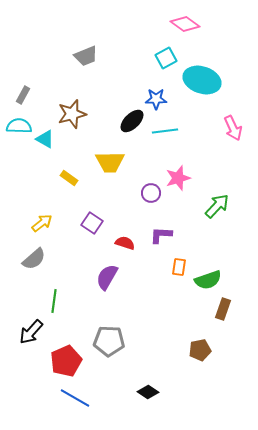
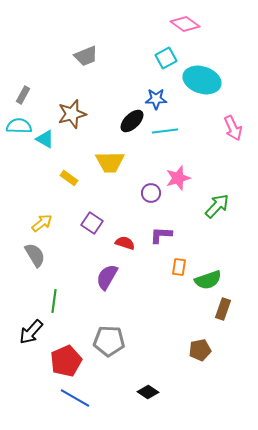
gray semicircle: moved 1 px right, 4 px up; rotated 80 degrees counterclockwise
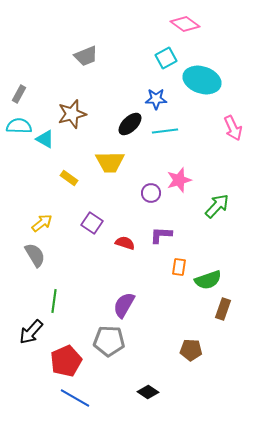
gray rectangle: moved 4 px left, 1 px up
black ellipse: moved 2 px left, 3 px down
pink star: moved 1 px right, 2 px down
purple semicircle: moved 17 px right, 28 px down
brown pentagon: moved 9 px left; rotated 15 degrees clockwise
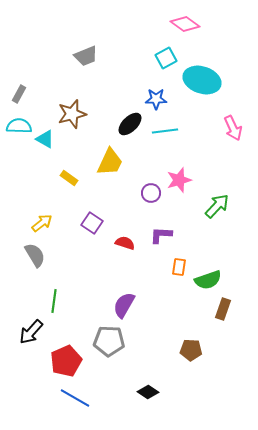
yellow trapezoid: rotated 64 degrees counterclockwise
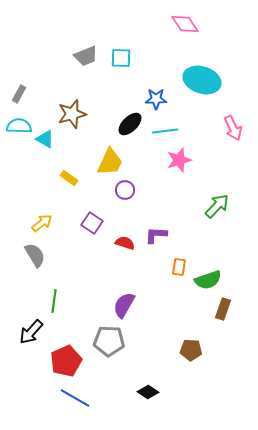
pink diamond: rotated 20 degrees clockwise
cyan square: moved 45 px left; rotated 30 degrees clockwise
pink star: moved 20 px up
purple circle: moved 26 px left, 3 px up
purple L-shape: moved 5 px left
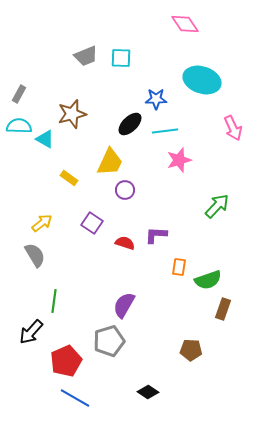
gray pentagon: rotated 20 degrees counterclockwise
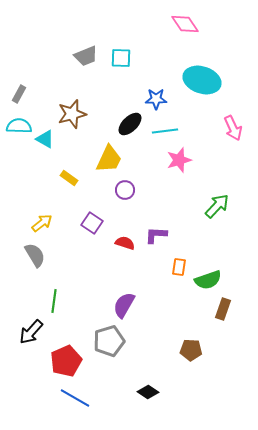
yellow trapezoid: moved 1 px left, 3 px up
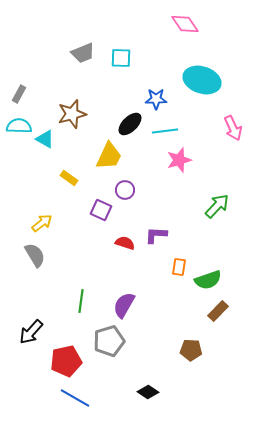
gray trapezoid: moved 3 px left, 3 px up
yellow trapezoid: moved 3 px up
purple square: moved 9 px right, 13 px up; rotated 10 degrees counterclockwise
green line: moved 27 px right
brown rectangle: moved 5 px left, 2 px down; rotated 25 degrees clockwise
red pentagon: rotated 12 degrees clockwise
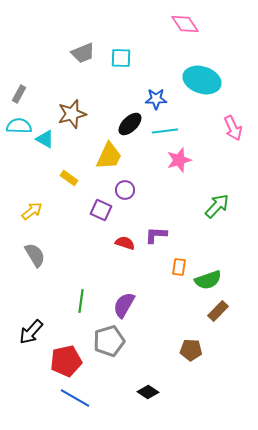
yellow arrow: moved 10 px left, 12 px up
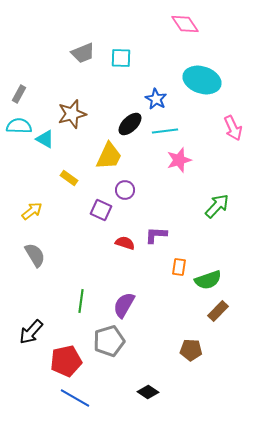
blue star: rotated 30 degrees clockwise
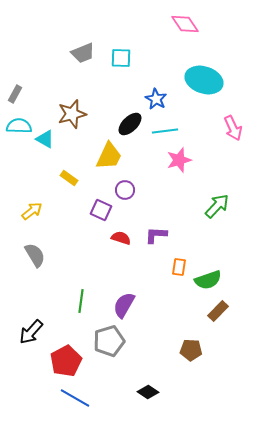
cyan ellipse: moved 2 px right
gray rectangle: moved 4 px left
red semicircle: moved 4 px left, 5 px up
red pentagon: rotated 16 degrees counterclockwise
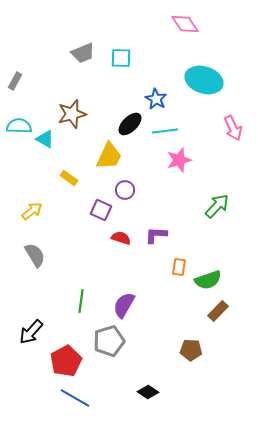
gray rectangle: moved 13 px up
